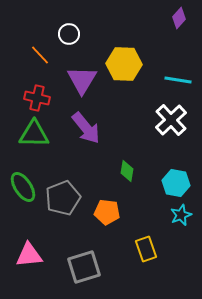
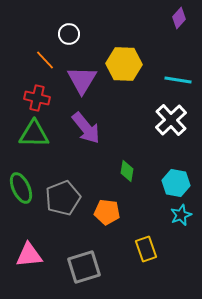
orange line: moved 5 px right, 5 px down
green ellipse: moved 2 px left, 1 px down; rotated 8 degrees clockwise
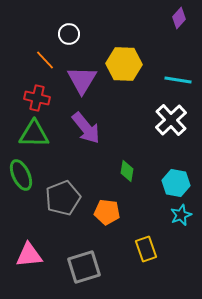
green ellipse: moved 13 px up
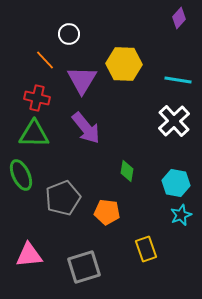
white cross: moved 3 px right, 1 px down
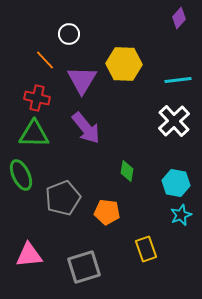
cyan line: rotated 16 degrees counterclockwise
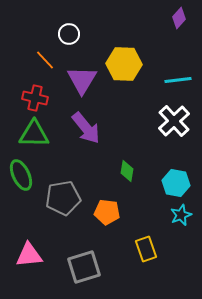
red cross: moved 2 px left
gray pentagon: rotated 12 degrees clockwise
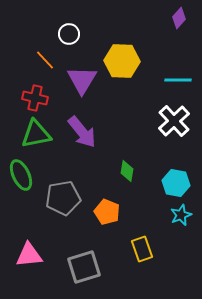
yellow hexagon: moved 2 px left, 3 px up
cyan line: rotated 8 degrees clockwise
purple arrow: moved 4 px left, 4 px down
green triangle: moved 2 px right; rotated 12 degrees counterclockwise
orange pentagon: rotated 15 degrees clockwise
yellow rectangle: moved 4 px left
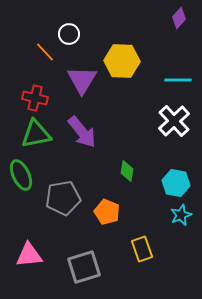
orange line: moved 8 px up
